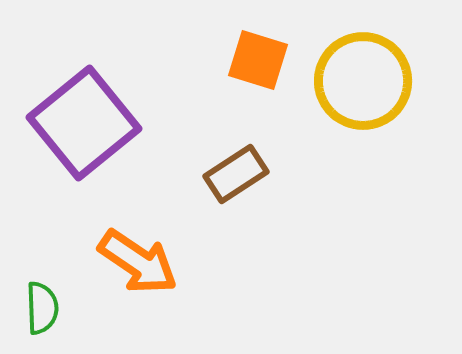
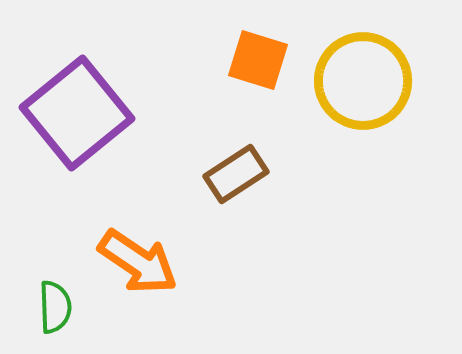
purple square: moved 7 px left, 10 px up
green semicircle: moved 13 px right, 1 px up
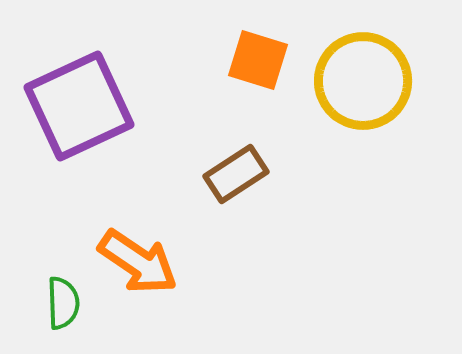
purple square: moved 2 px right, 7 px up; rotated 14 degrees clockwise
green semicircle: moved 8 px right, 4 px up
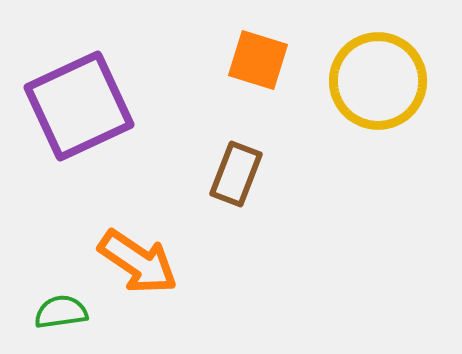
yellow circle: moved 15 px right
brown rectangle: rotated 36 degrees counterclockwise
green semicircle: moved 2 px left, 9 px down; rotated 96 degrees counterclockwise
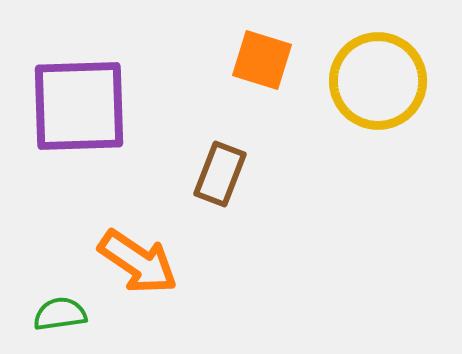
orange square: moved 4 px right
purple square: rotated 23 degrees clockwise
brown rectangle: moved 16 px left
green semicircle: moved 1 px left, 2 px down
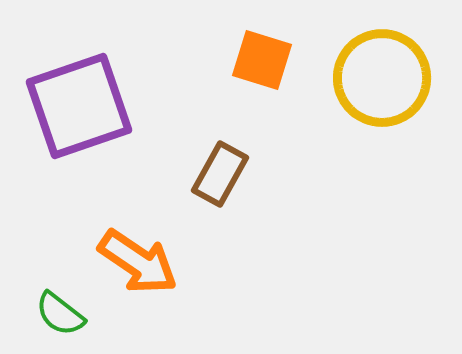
yellow circle: moved 4 px right, 3 px up
purple square: rotated 17 degrees counterclockwise
brown rectangle: rotated 8 degrees clockwise
green semicircle: rotated 134 degrees counterclockwise
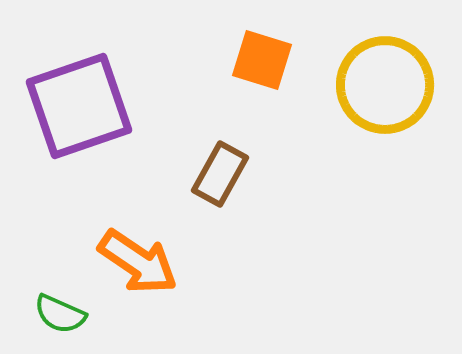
yellow circle: moved 3 px right, 7 px down
green semicircle: rotated 14 degrees counterclockwise
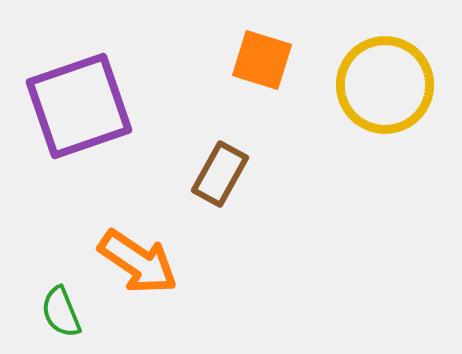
green semicircle: moved 1 px right, 2 px up; rotated 44 degrees clockwise
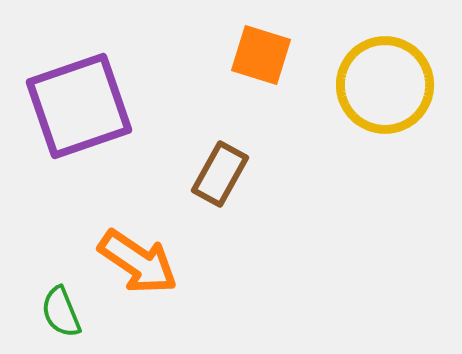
orange square: moved 1 px left, 5 px up
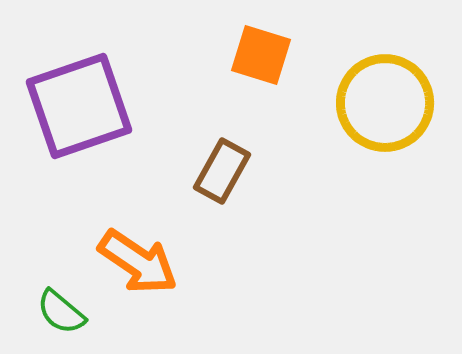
yellow circle: moved 18 px down
brown rectangle: moved 2 px right, 3 px up
green semicircle: rotated 28 degrees counterclockwise
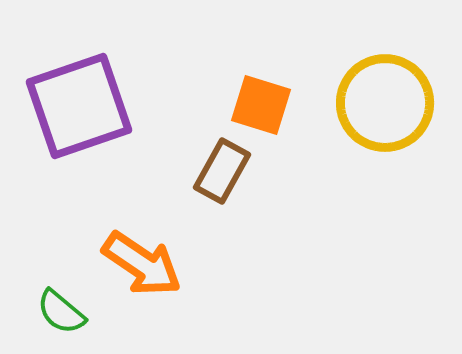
orange square: moved 50 px down
orange arrow: moved 4 px right, 2 px down
